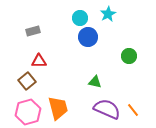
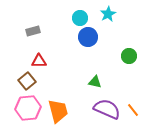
orange trapezoid: moved 3 px down
pink hexagon: moved 4 px up; rotated 10 degrees clockwise
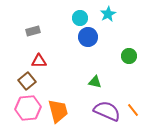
purple semicircle: moved 2 px down
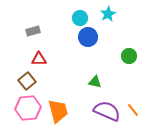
red triangle: moved 2 px up
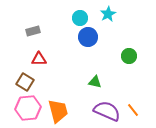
brown square: moved 2 px left, 1 px down; rotated 18 degrees counterclockwise
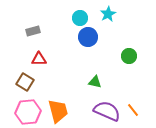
pink hexagon: moved 4 px down
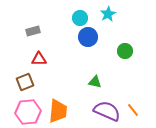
green circle: moved 4 px left, 5 px up
brown square: rotated 36 degrees clockwise
orange trapezoid: rotated 20 degrees clockwise
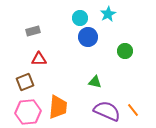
orange trapezoid: moved 4 px up
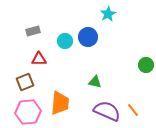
cyan circle: moved 15 px left, 23 px down
green circle: moved 21 px right, 14 px down
orange trapezoid: moved 2 px right, 4 px up
